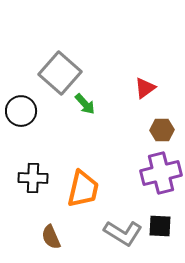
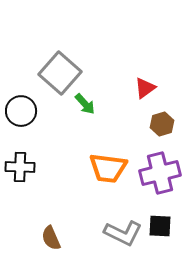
brown hexagon: moved 6 px up; rotated 15 degrees counterclockwise
purple cross: moved 1 px left
black cross: moved 13 px left, 11 px up
orange trapezoid: moved 25 px right, 21 px up; rotated 84 degrees clockwise
gray L-shape: rotated 6 degrees counterclockwise
brown semicircle: moved 1 px down
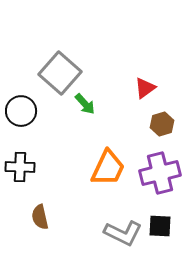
orange trapezoid: rotated 72 degrees counterclockwise
brown semicircle: moved 11 px left, 21 px up; rotated 10 degrees clockwise
